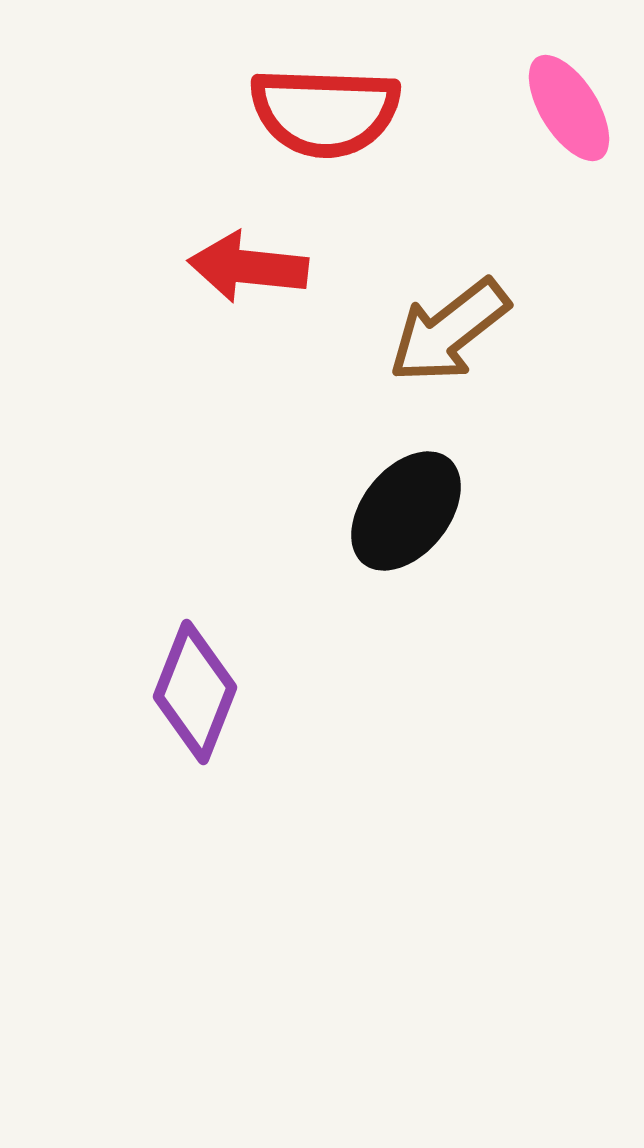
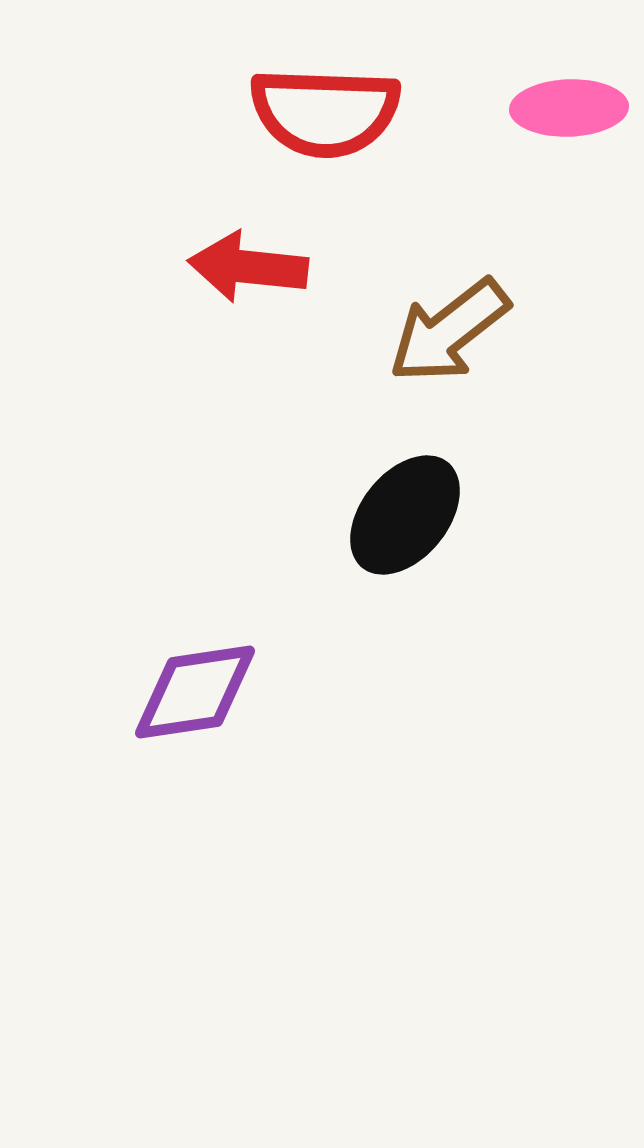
pink ellipse: rotated 60 degrees counterclockwise
black ellipse: moved 1 px left, 4 px down
purple diamond: rotated 60 degrees clockwise
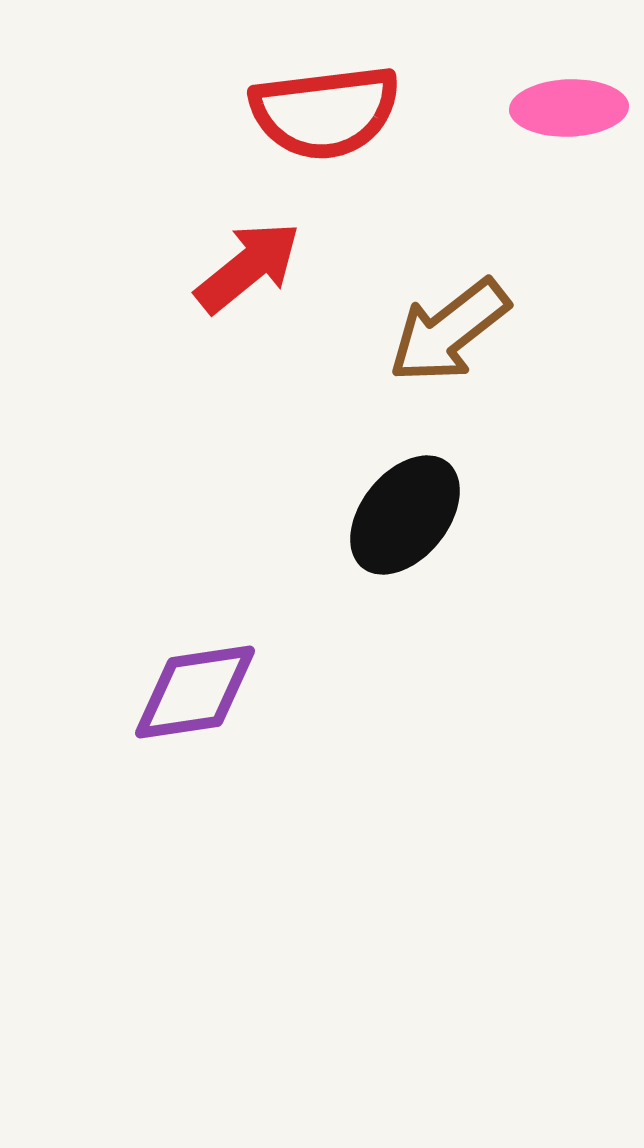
red semicircle: rotated 9 degrees counterclockwise
red arrow: rotated 135 degrees clockwise
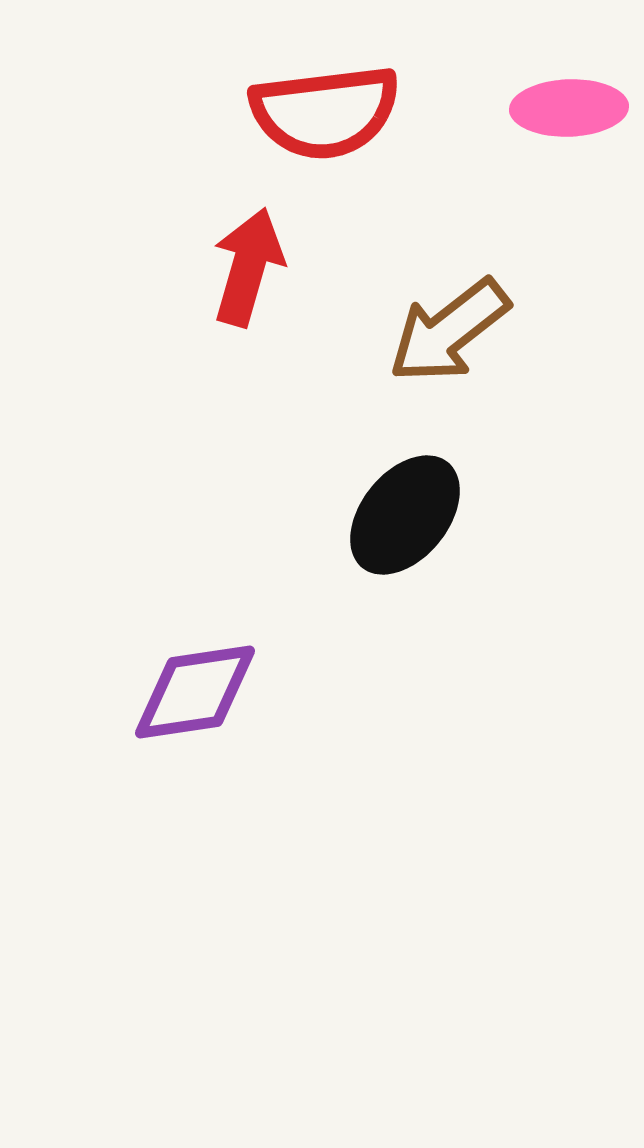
red arrow: rotated 35 degrees counterclockwise
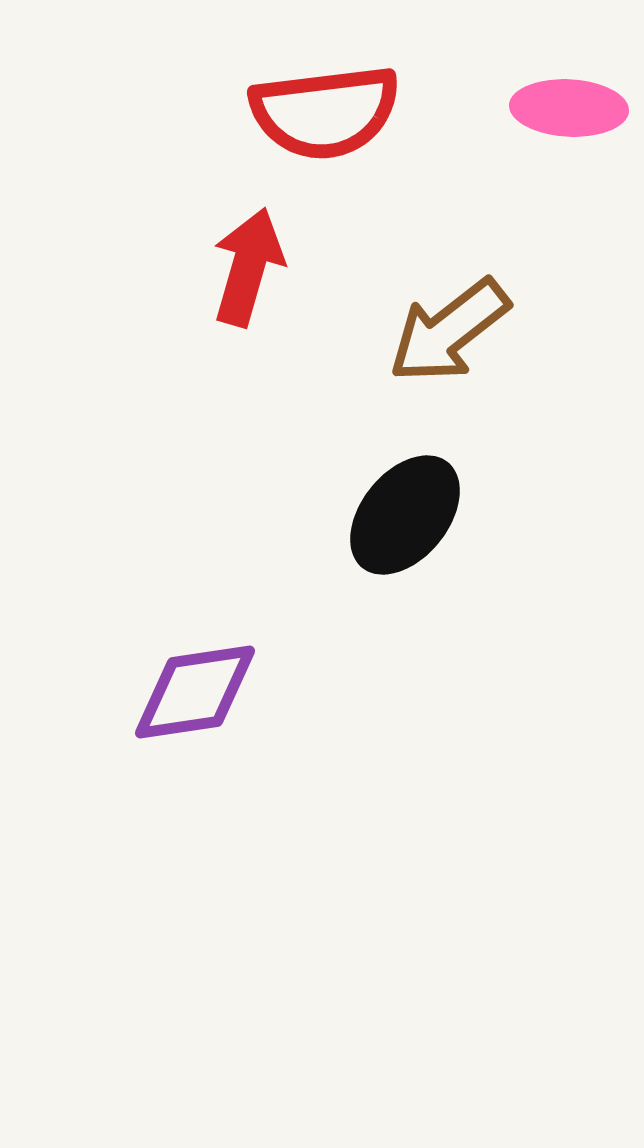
pink ellipse: rotated 5 degrees clockwise
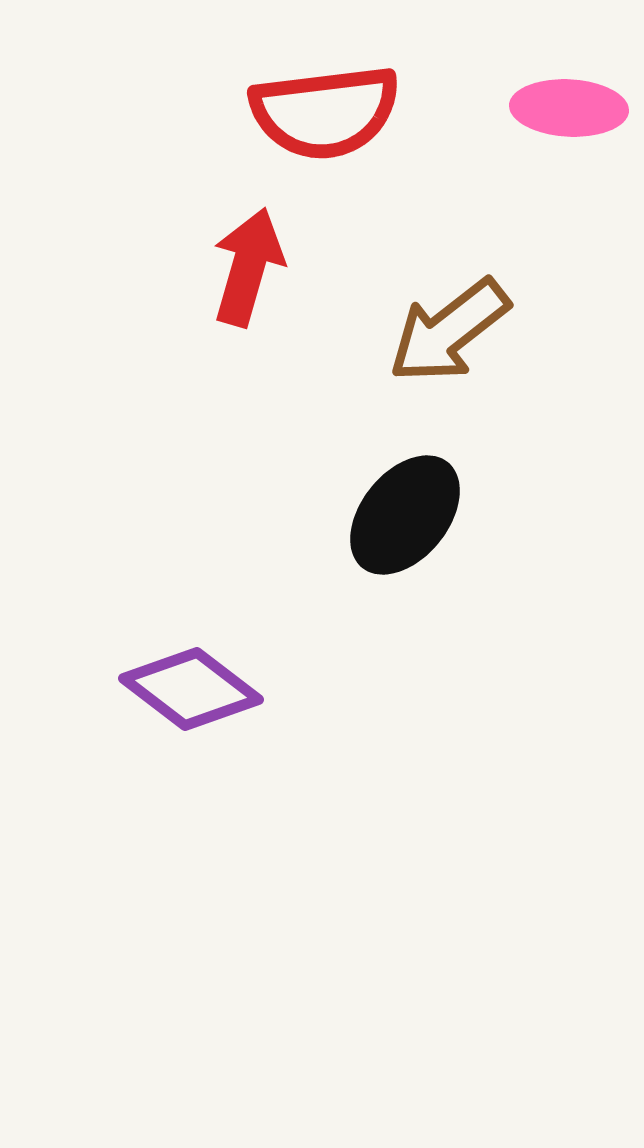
purple diamond: moved 4 px left, 3 px up; rotated 46 degrees clockwise
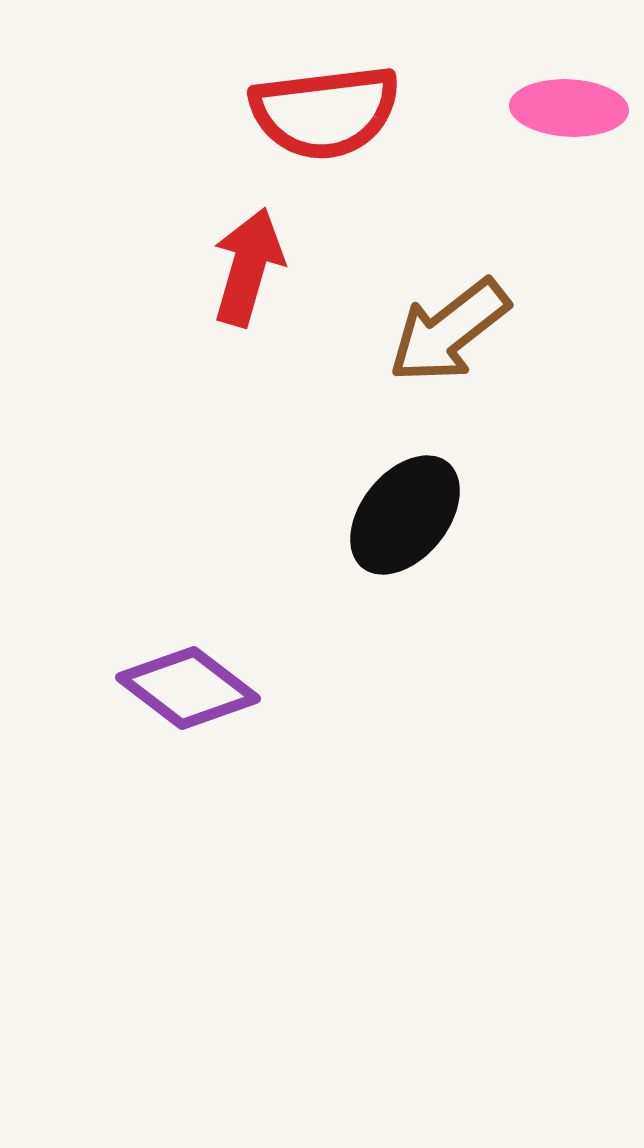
purple diamond: moved 3 px left, 1 px up
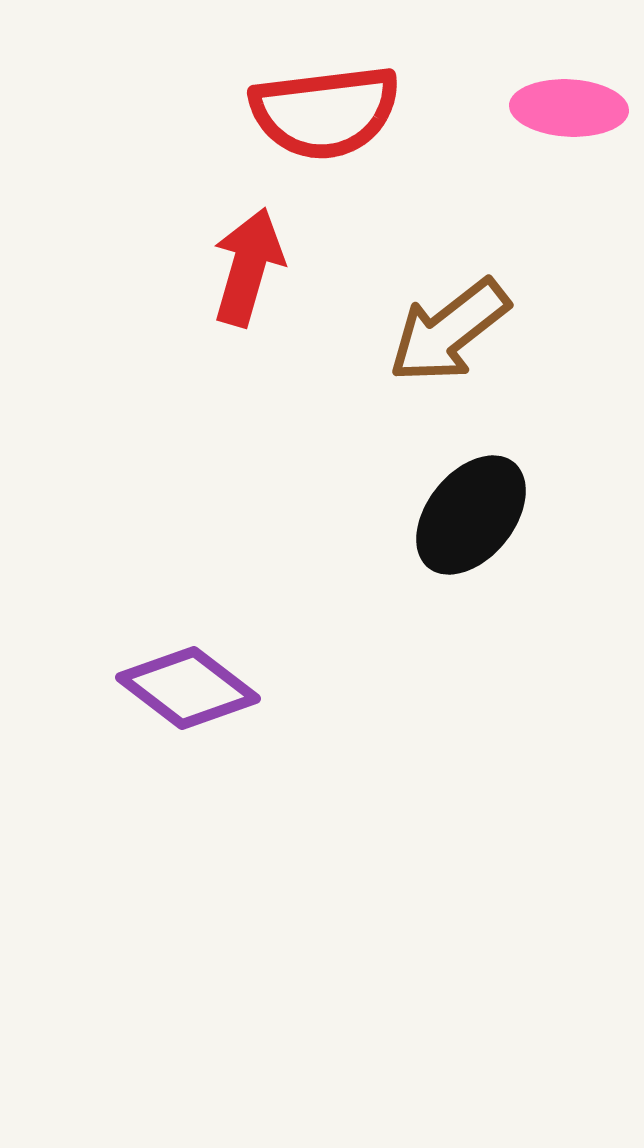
black ellipse: moved 66 px right
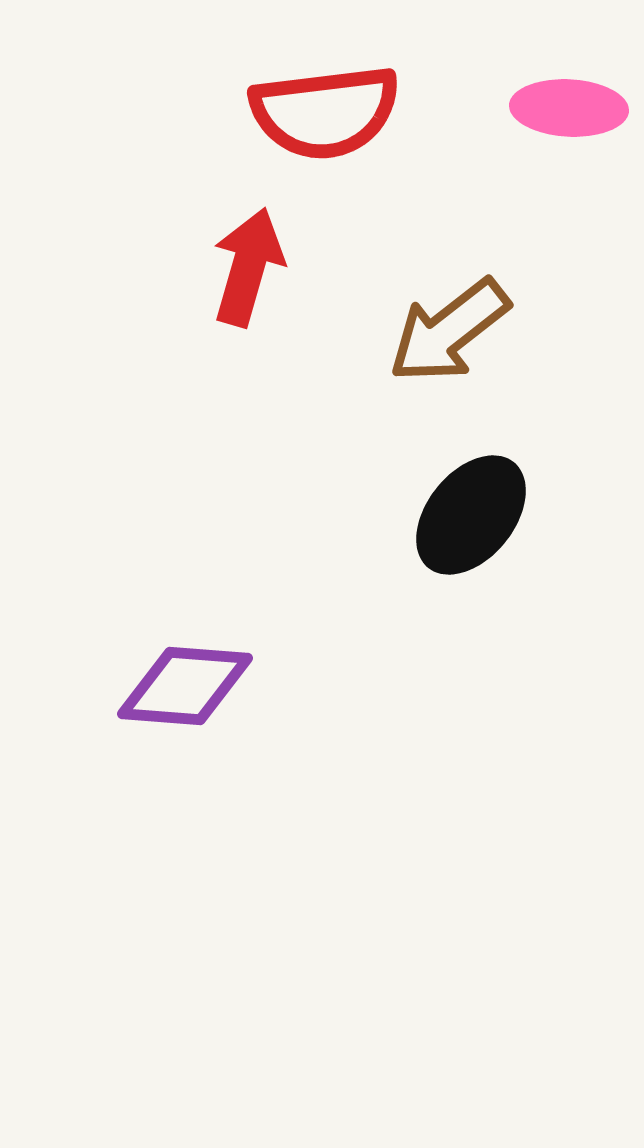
purple diamond: moved 3 px left, 2 px up; rotated 33 degrees counterclockwise
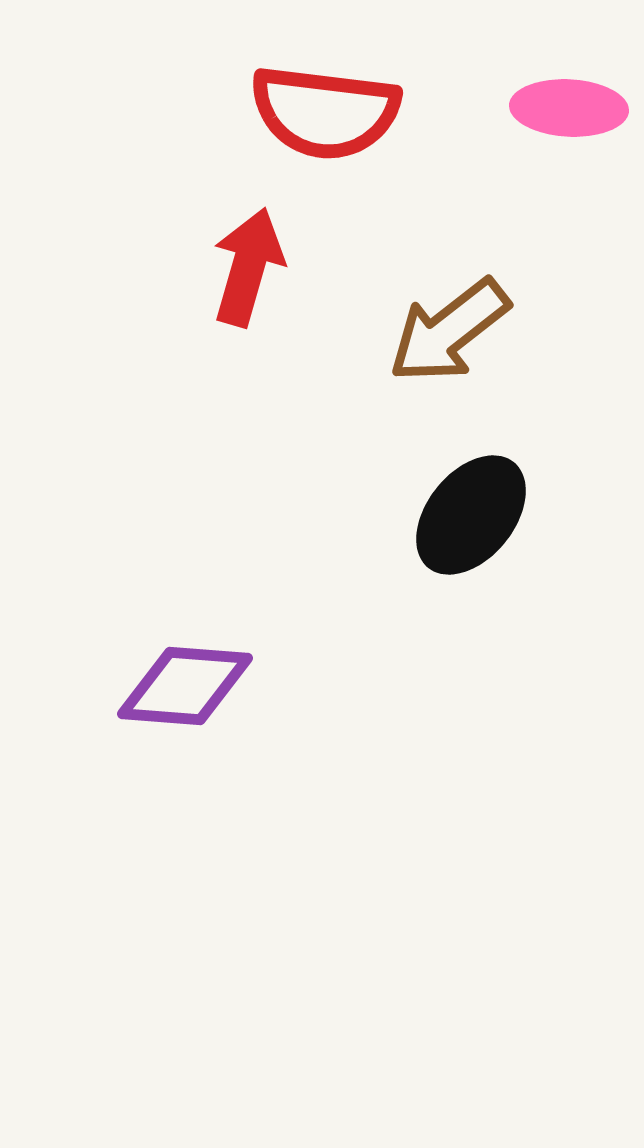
red semicircle: rotated 14 degrees clockwise
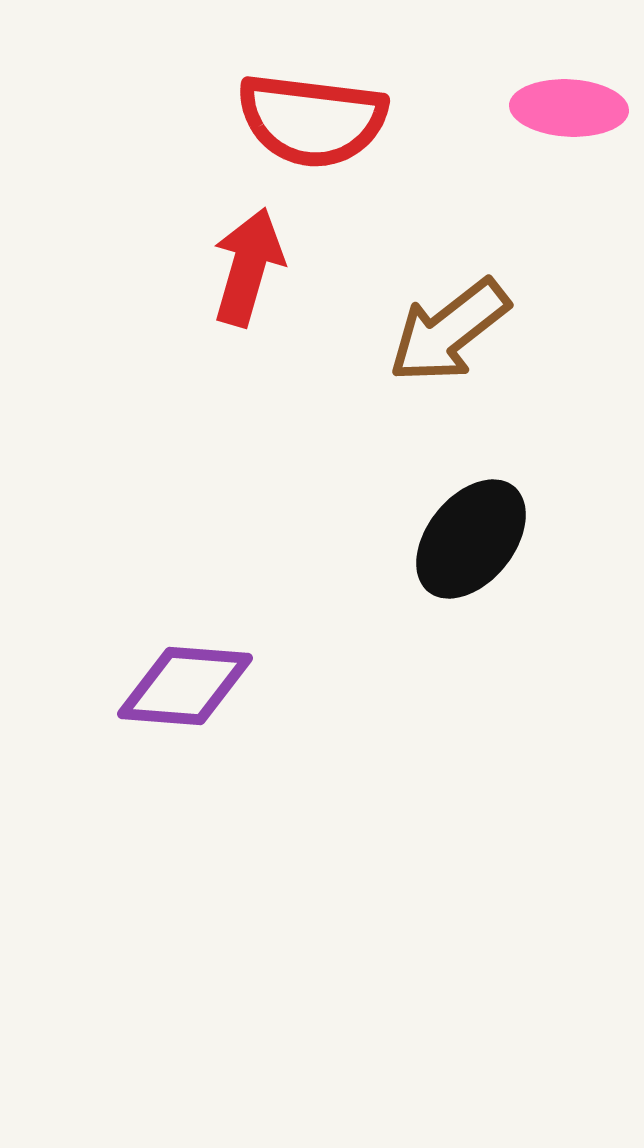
red semicircle: moved 13 px left, 8 px down
black ellipse: moved 24 px down
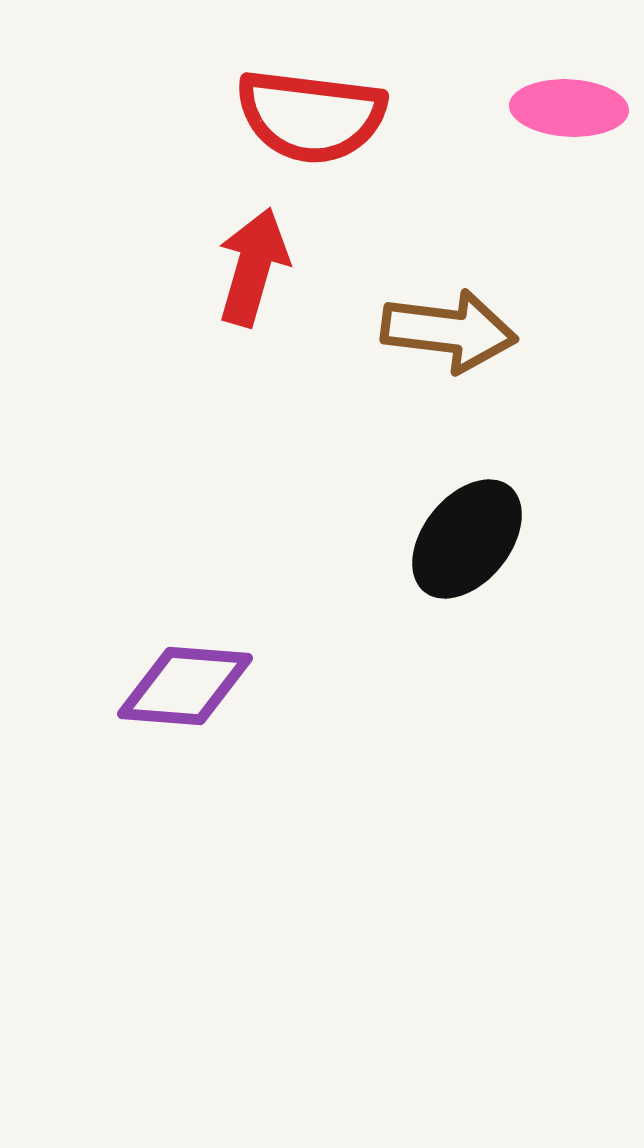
red semicircle: moved 1 px left, 4 px up
red arrow: moved 5 px right
brown arrow: rotated 135 degrees counterclockwise
black ellipse: moved 4 px left
